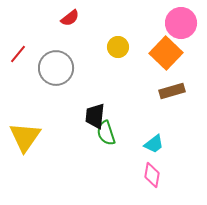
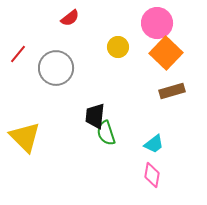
pink circle: moved 24 px left
yellow triangle: rotated 20 degrees counterclockwise
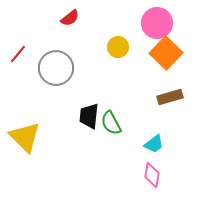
brown rectangle: moved 2 px left, 6 px down
black trapezoid: moved 6 px left
green semicircle: moved 5 px right, 10 px up; rotated 10 degrees counterclockwise
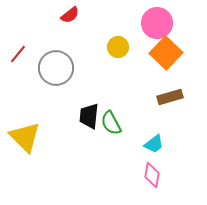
red semicircle: moved 3 px up
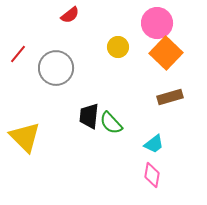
green semicircle: rotated 15 degrees counterclockwise
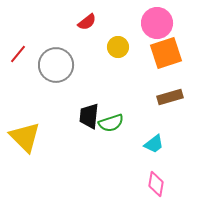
red semicircle: moved 17 px right, 7 px down
orange square: rotated 28 degrees clockwise
gray circle: moved 3 px up
green semicircle: rotated 65 degrees counterclockwise
pink diamond: moved 4 px right, 9 px down
